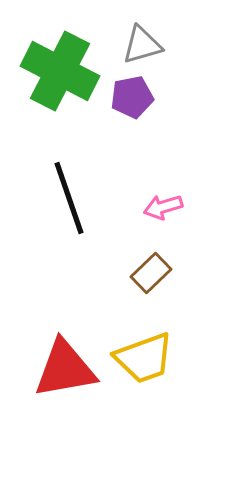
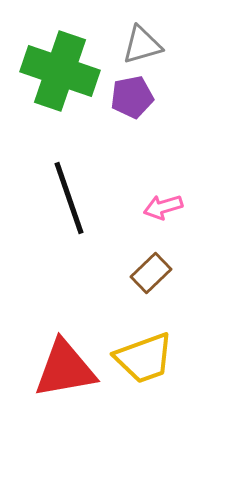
green cross: rotated 8 degrees counterclockwise
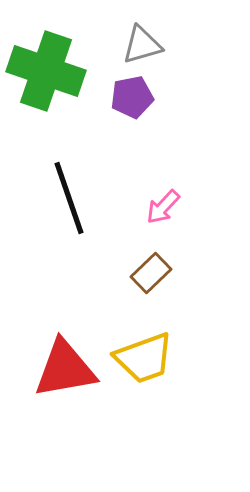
green cross: moved 14 px left
pink arrow: rotated 30 degrees counterclockwise
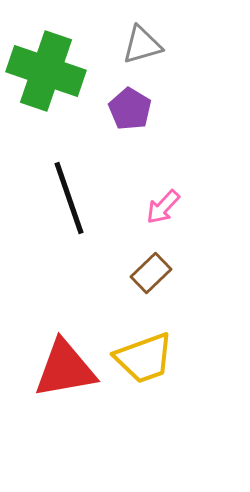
purple pentagon: moved 2 px left, 12 px down; rotated 30 degrees counterclockwise
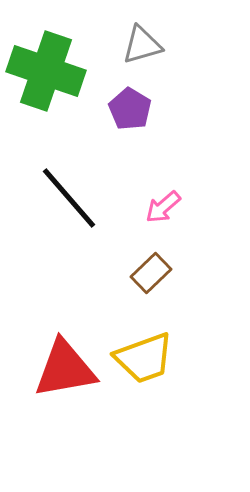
black line: rotated 22 degrees counterclockwise
pink arrow: rotated 6 degrees clockwise
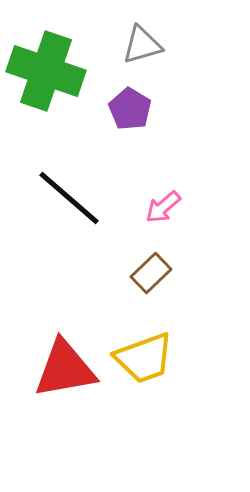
black line: rotated 8 degrees counterclockwise
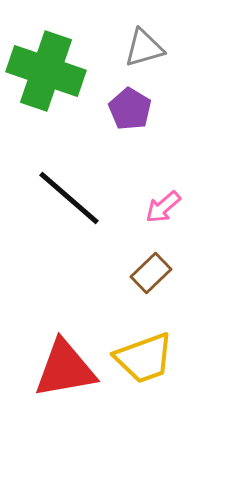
gray triangle: moved 2 px right, 3 px down
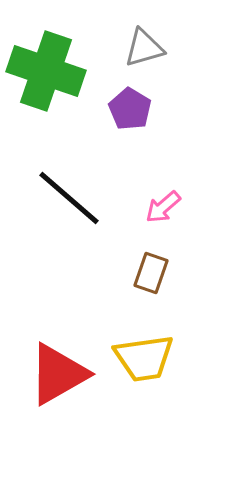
brown rectangle: rotated 27 degrees counterclockwise
yellow trapezoid: rotated 12 degrees clockwise
red triangle: moved 7 px left, 5 px down; rotated 20 degrees counterclockwise
